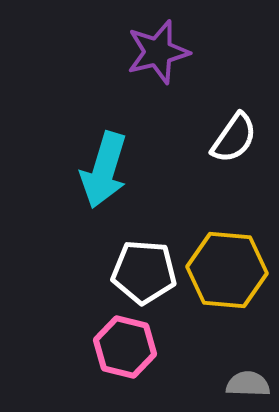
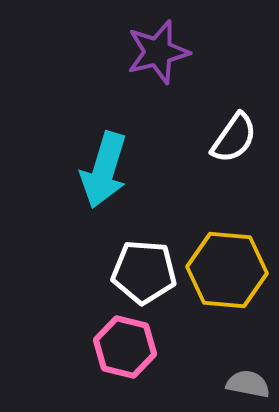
gray semicircle: rotated 9 degrees clockwise
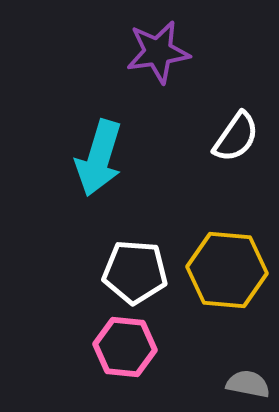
purple star: rotated 6 degrees clockwise
white semicircle: moved 2 px right, 1 px up
cyan arrow: moved 5 px left, 12 px up
white pentagon: moved 9 px left
pink hexagon: rotated 8 degrees counterclockwise
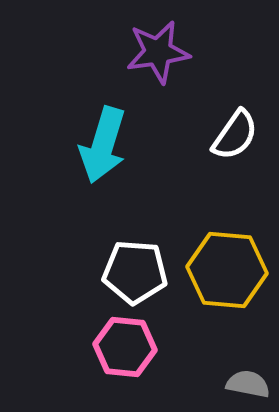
white semicircle: moved 1 px left, 2 px up
cyan arrow: moved 4 px right, 13 px up
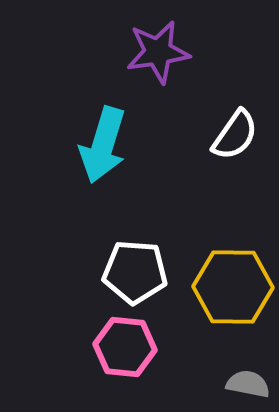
yellow hexagon: moved 6 px right, 17 px down; rotated 4 degrees counterclockwise
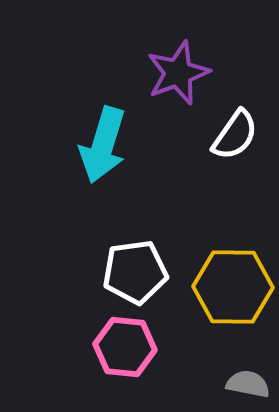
purple star: moved 20 px right, 21 px down; rotated 12 degrees counterclockwise
white pentagon: rotated 12 degrees counterclockwise
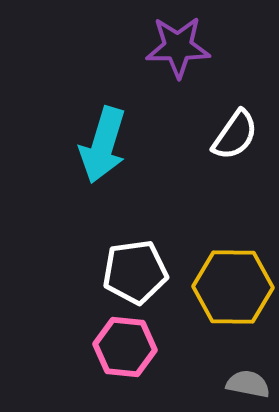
purple star: moved 26 px up; rotated 20 degrees clockwise
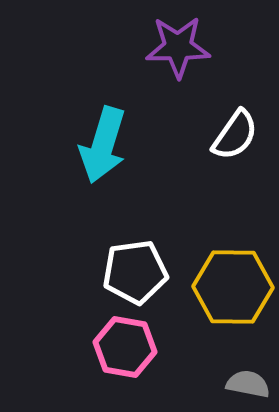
pink hexagon: rotated 4 degrees clockwise
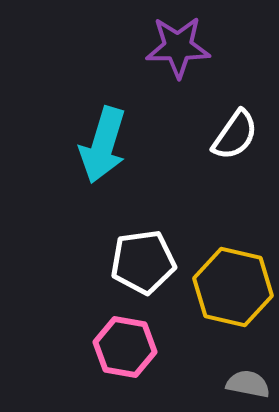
white pentagon: moved 8 px right, 10 px up
yellow hexagon: rotated 12 degrees clockwise
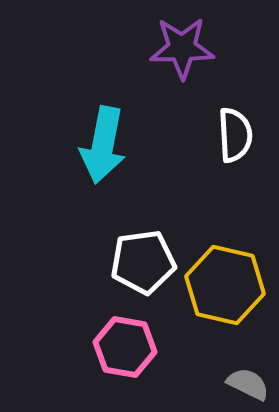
purple star: moved 4 px right, 1 px down
white semicircle: rotated 38 degrees counterclockwise
cyan arrow: rotated 6 degrees counterclockwise
yellow hexagon: moved 8 px left, 2 px up
gray semicircle: rotated 15 degrees clockwise
